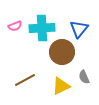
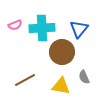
pink semicircle: moved 1 px up
yellow triangle: rotated 36 degrees clockwise
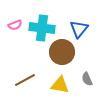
cyan cross: rotated 10 degrees clockwise
gray semicircle: moved 3 px right, 2 px down
yellow triangle: moved 1 px left, 1 px up
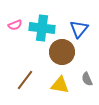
brown line: rotated 25 degrees counterclockwise
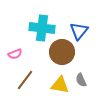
pink semicircle: moved 29 px down
blue triangle: moved 2 px down
gray semicircle: moved 6 px left, 1 px down
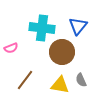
blue triangle: moved 1 px left, 5 px up
pink semicircle: moved 4 px left, 6 px up
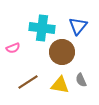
pink semicircle: moved 2 px right
brown line: moved 3 px right, 2 px down; rotated 20 degrees clockwise
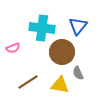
gray semicircle: moved 3 px left, 7 px up
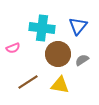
brown circle: moved 4 px left, 2 px down
gray semicircle: moved 4 px right, 13 px up; rotated 80 degrees clockwise
